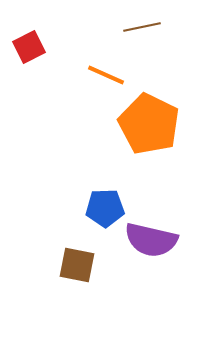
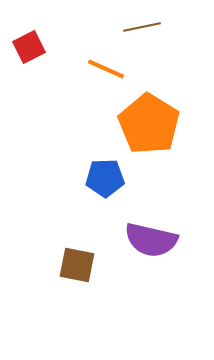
orange line: moved 6 px up
orange pentagon: rotated 6 degrees clockwise
blue pentagon: moved 30 px up
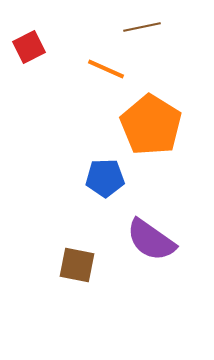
orange pentagon: moved 2 px right, 1 px down
purple semicircle: rotated 22 degrees clockwise
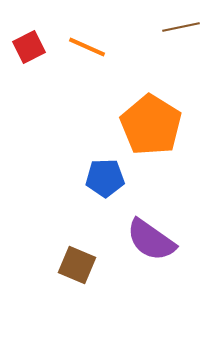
brown line: moved 39 px right
orange line: moved 19 px left, 22 px up
brown square: rotated 12 degrees clockwise
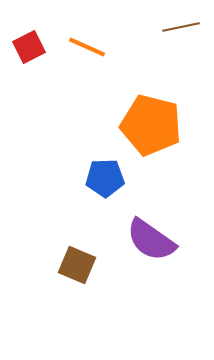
orange pentagon: rotated 18 degrees counterclockwise
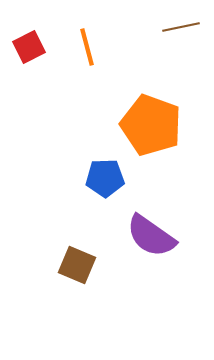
orange line: rotated 51 degrees clockwise
orange pentagon: rotated 6 degrees clockwise
purple semicircle: moved 4 px up
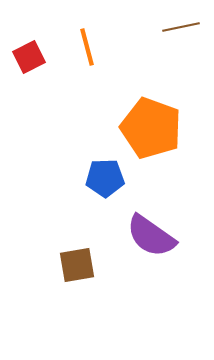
red square: moved 10 px down
orange pentagon: moved 3 px down
brown square: rotated 33 degrees counterclockwise
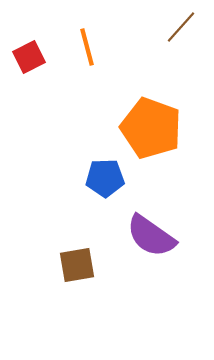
brown line: rotated 36 degrees counterclockwise
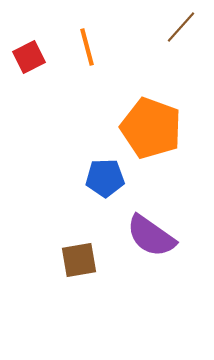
brown square: moved 2 px right, 5 px up
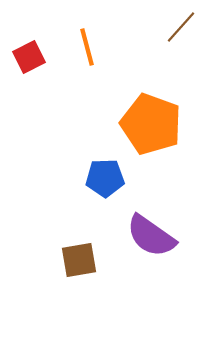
orange pentagon: moved 4 px up
